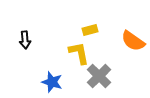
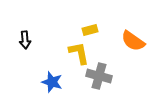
gray cross: rotated 30 degrees counterclockwise
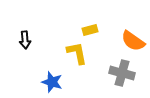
yellow L-shape: moved 2 px left
gray cross: moved 23 px right, 3 px up
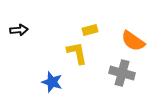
black arrow: moved 6 px left, 10 px up; rotated 90 degrees counterclockwise
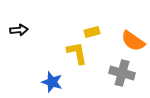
yellow rectangle: moved 2 px right, 2 px down
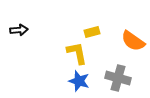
gray cross: moved 4 px left, 5 px down
blue star: moved 27 px right, 1 px up
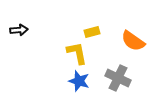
gray cross: rotated 10 degrees clockwise
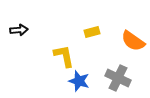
yellow L-shape: moved 13 px left, 3 px down
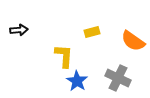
yellow L-shape: rotated 15 degrees clockwise
blue star: moved 2 px left; rotated 15 degrees clockwise
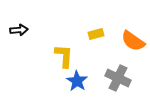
yellow rectangle: moved 4 px right, 2 px down
